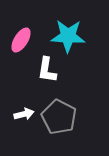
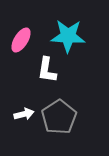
gray pentagon: rotated 12 degrees clockwise
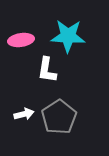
pink ellipse: rotated 50 degrees clockwise
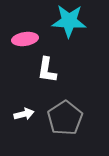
cyan star: moved 1 px right, 15 px up
pink ellipse: moved 4 px right, 1 px up
gray pentagon: moved 6 px right, 1 px down
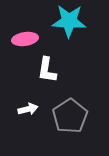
white arrow: moved 4 px right, 5 px up
gray pentagon: moved 5 px right, 2 px up
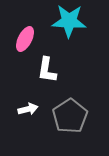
pink ellipse: rotated 55 degrees counterclockwise
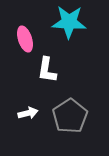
cyan star: moved 1 px down
pink ellipse: rotated 45 degrees counterclockwise
white arrow: moved 4 px down
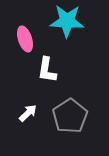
cyan star: moved 2 px left, 1 px up
white arrow: rotated 30 degrees counterclockwise
